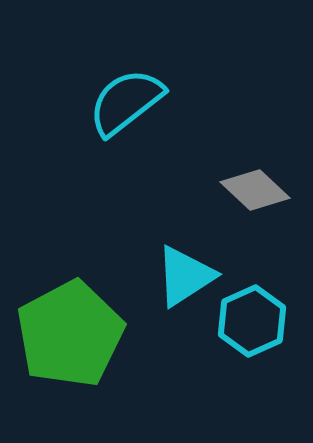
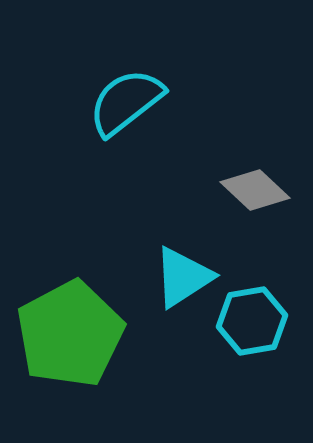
cyan triangle: moved 2 px left, 1 px down
cyan hexagon: rotated 14 degrees clockwise
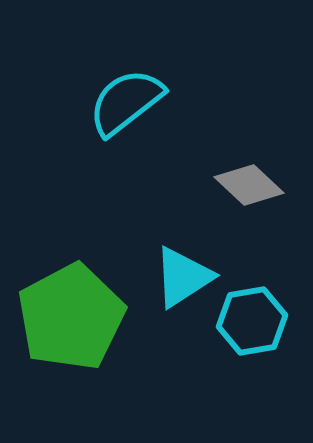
gray diamond: moved 6 px left, 5 px up
green pentagon: moved 1 px right, 17 px up
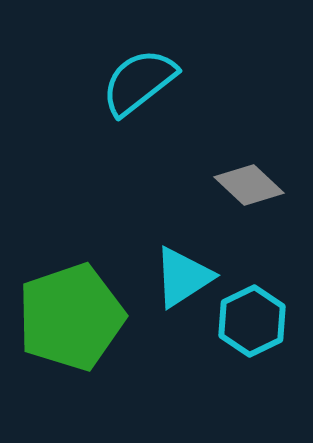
cyan semicircle: moved 13 px right, 20 px up
green pentagon: rotated 9 degrees clockwise
cyan hexagon: rotated 16 degrees counterclockwise
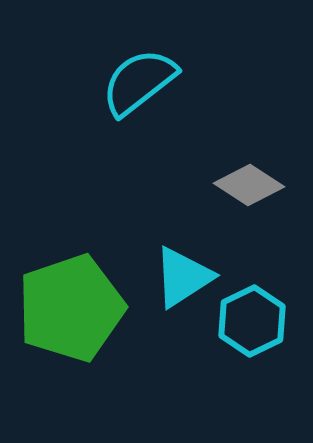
gray diamond: rotated 10 degrees counterclockwise
green pentagon: moved 9 px up
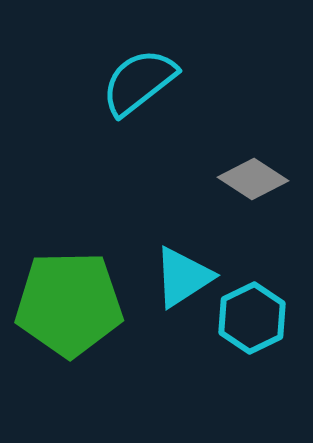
gray diamond: moved 4 px right, 6 px up
green pentagon: moved 2 px left, 4 px up; rotated 18 degrees clockwise
cyan hexagon: moved 3 px up
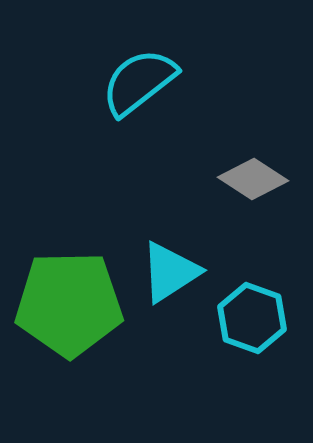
cyan triangle: moved 13 px left, 5 px up
cyan hexagon: rotated 14 degrees counterclockwise
